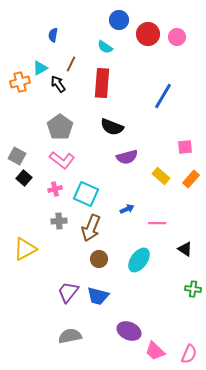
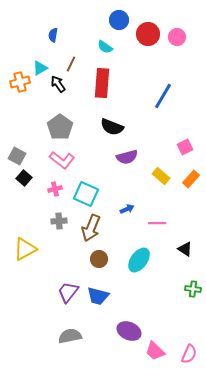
pink square: rotated 21 degrees counterclockwise
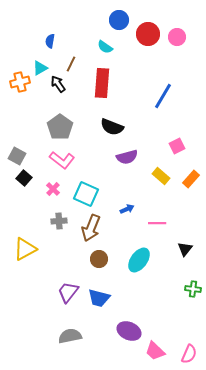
blue semicircle: moved 3 px left, 6 px down
pink square: moved 8 px left, 1 px up
pink cross: moved 2 px left; rotated 32 degrees counterclockwise
black triangle: rotated 35 degrees clockwise
blue trapezoid: moved 1 px right, 2 px down
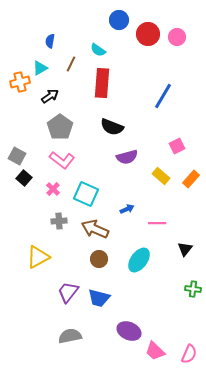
cyan semicircle: moved 7 px left, 3 px down
black arrow: moved 8 px left, 12 px down; rotated 90 degrees clockwise
brown arrow: moved 4 px right, 1 px down; rotated 92 degrees clockwise
yellow triangle: moved 13 px right, 8 px down
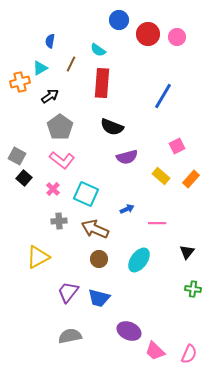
black triangle: moved 2 px right, 3 px down
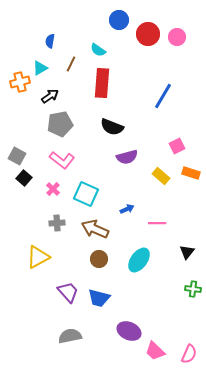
gray pentagon: moved 3 px up; rotated 25 degrees clockwise
orange rectangle: moved 6 px up; rotated 66 degrees clockwise
gray cross: moved 2 px left, 2 px down
purple trapezoid: rotated 100 degrees clockwise
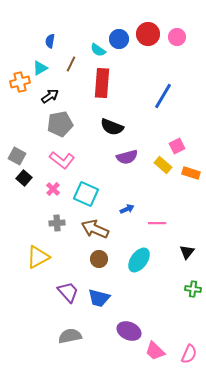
blue circle: moved 19 px down
yellow rectangle: moved 2 px right, 11 px up
